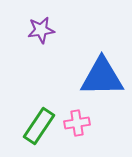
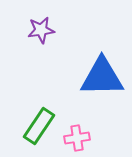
pink cross: moved 15 px down
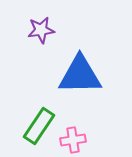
blue triangle: moved 22 px left, 2 px up
pink cross: moved 4 px left, 2 px down
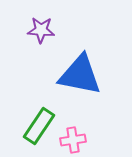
purple star: rotated 12 degrees clockwise
blue triangle: rotated 12 degrees clockwise
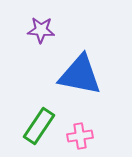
pink cross: moved 7 px right, 4 px up
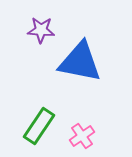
blue triangle: moved 13 px up
pink cross: moved 2 px right; rotated 25 degrees counterclockwise
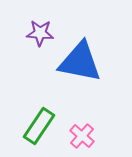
purple star: moved 1 px left, 3 px down
pink cross: rotated 15 degrees counterclockwise
